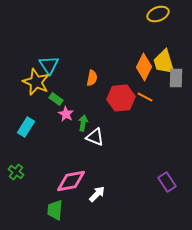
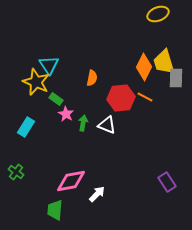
white triangle: moved 12 px right, 12 px up
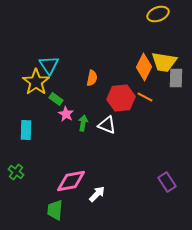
yellow trapezoid: rotated 64 degrees counterclockwise
yellow star: rotated 12 degrees clockwise
cyan rectangle: moved 3 px down; rotated 30 degrees counterclockwise
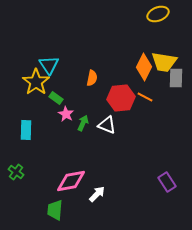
green rectangle: moved 1 px up
green arrow: rotated 14 degrees clockwise
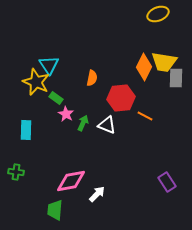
yellow star: rotated 12 degrees counterclockwise
orange line: moved 19 px down
green cross: rotated 28 degrees counterclockwise
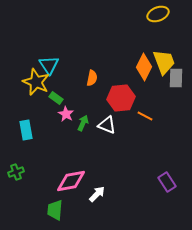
yellow trapezoid: rotated 120 degrees counterclockwise
cyan rectangle: rotated 12 degrees counterclockwise
green cross: rotated 28 degrees counterclockwise
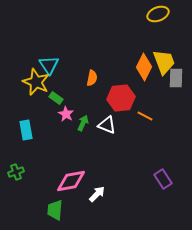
purple rectangle: moved 4 px left, 3 px up
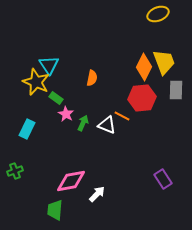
gray rectangle: moved 12 px down
red hexagon: moved 21 px right
orange line: moved 23 px left
cyan rectangle: moved 1 px right, 1 px up; rotated 36 degrees clockwise
green cross: moved 1 px left, 1 px up
